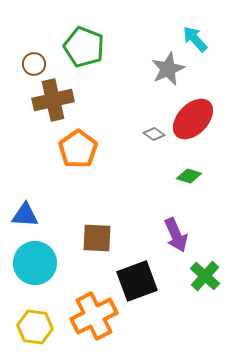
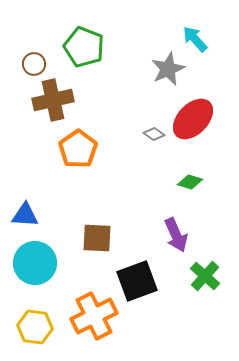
green diamond: moved 1 px right, 6 px down
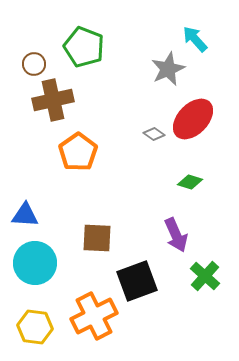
orange pentagon: moved 3 px down
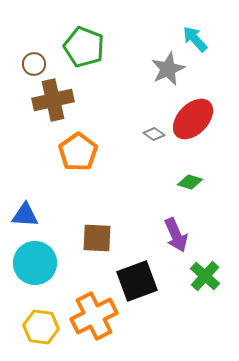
yellow hexagon: moved 6 px right
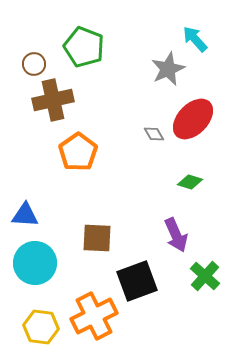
gray diamond: rotated 25 degrees clockwise
